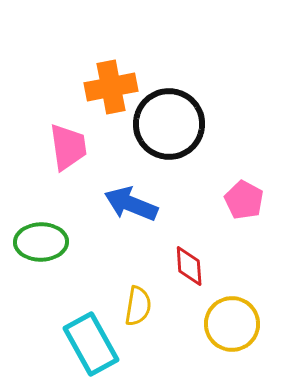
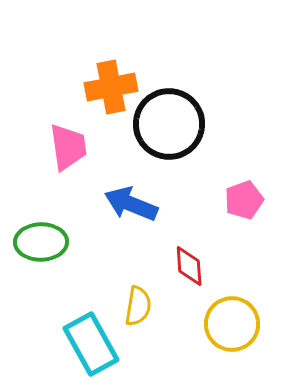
pink pentagon: rotated 24 degrees clockwise
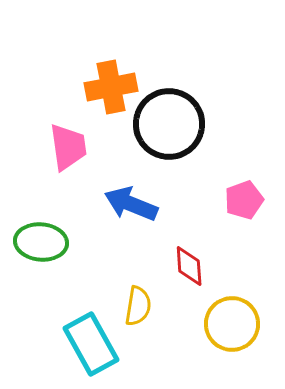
green ellipse: rotated 6 degrees clockwise
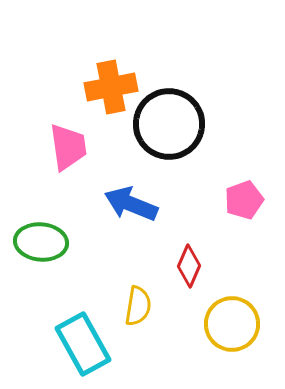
red diamond: rotated 27 degrees clockwise
cyan rectangle: moved 8 px left
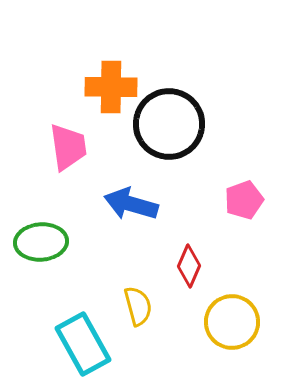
orange cross: rotated 12 degrees clockwise
blue arrow: rotated 6 degrees counterclockwise
green ellipse: rotated 9 degrees counterclockwise
yellow semicircle: rotated 24 degrees counterclockwise
yellow circle: moved 2 px up
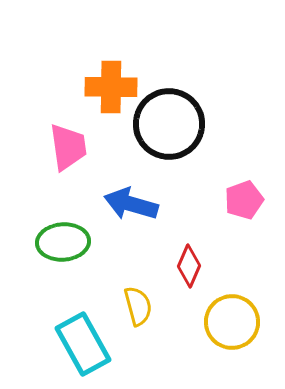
green ellipse: moved 22 px right
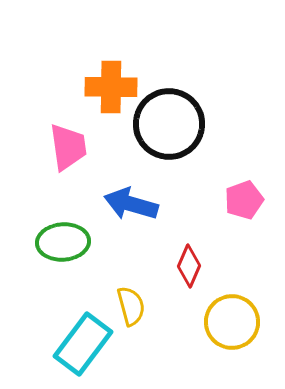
yellow semicircle: moved 7 px left
cyan rectangle: rotated 66 degrees clockwise
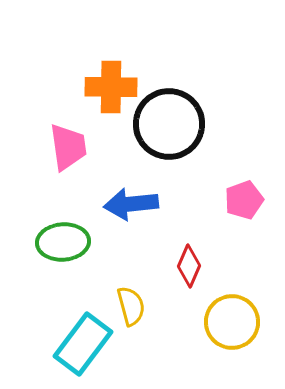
blue arrow: rotated 22 degrees counterclockwise
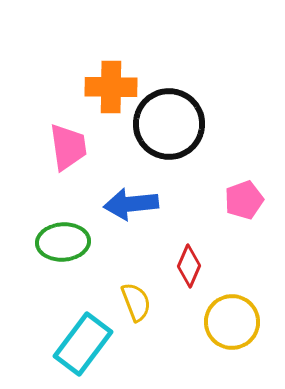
yellow semicircle: moved 5 px right, 4 px up; rotated 6 degrees counterclockwise
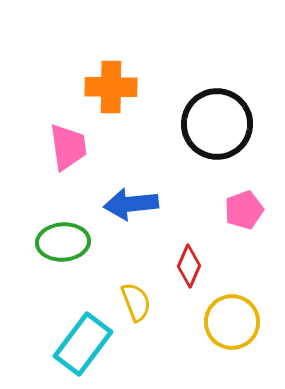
black circle: moved 48 px right
pink pentagon: moved 10 px down
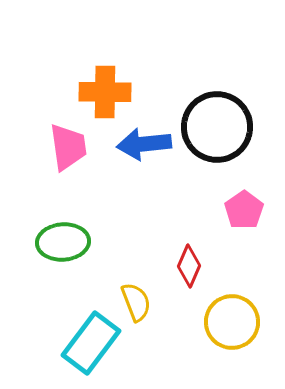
orange cross: moved 6 px left, 5 px down
black circle: moved 3 px down
blue arrow: moved 13 px right, 60 px up
pink pentagon: rotated 15 degrees counterclockwise
cyan rectangle: moved 8 px right, 1 px up
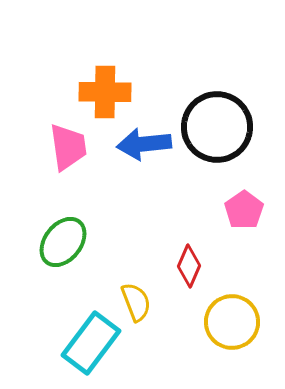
green ellipse: rotated 48 degrees counterclockwise
